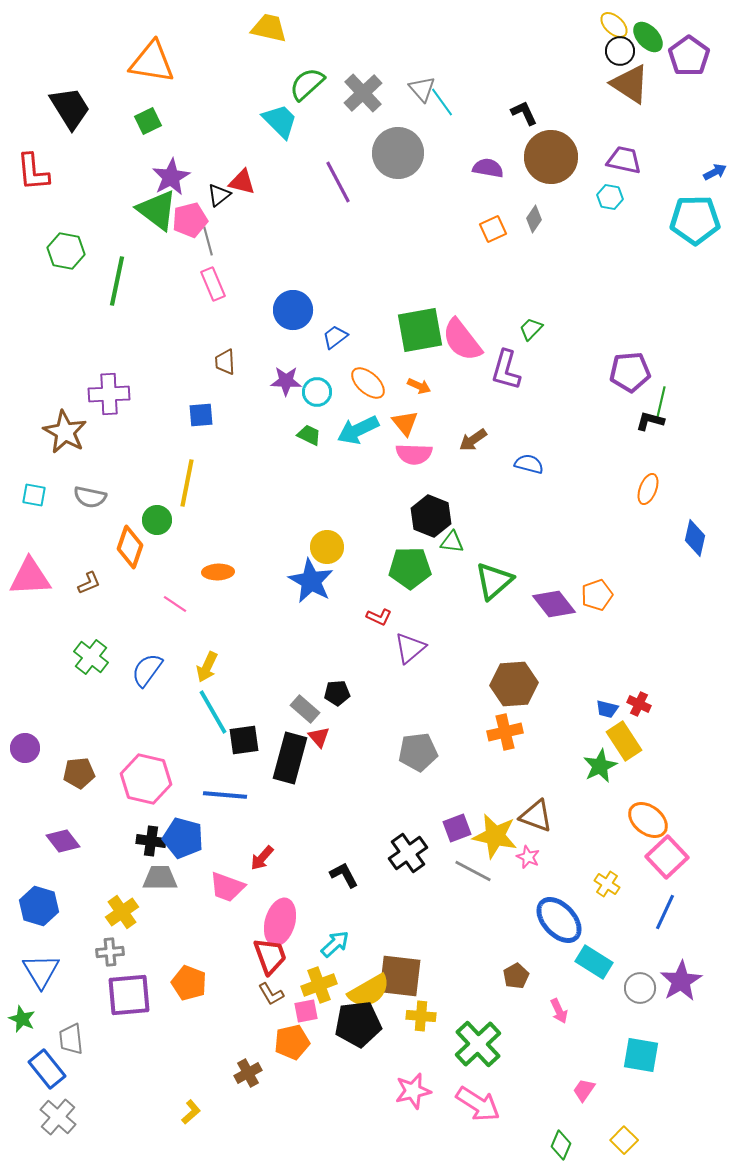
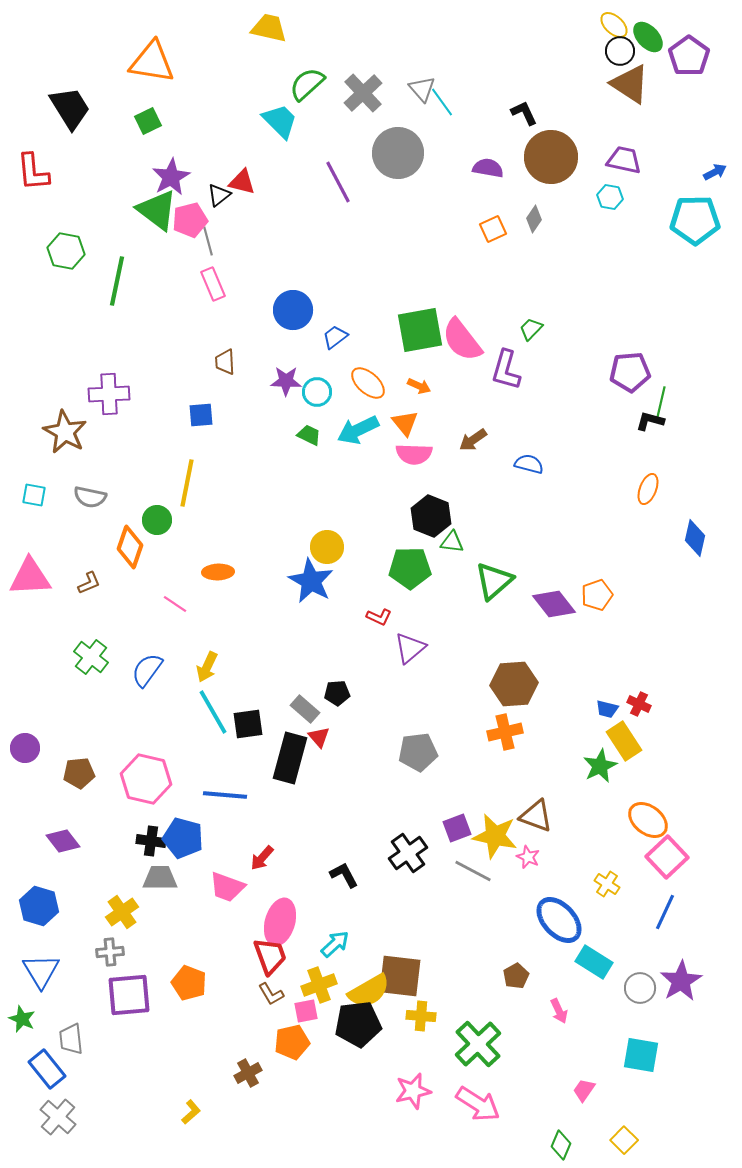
black square at (244, 740): moved 4 px right, 16 px up
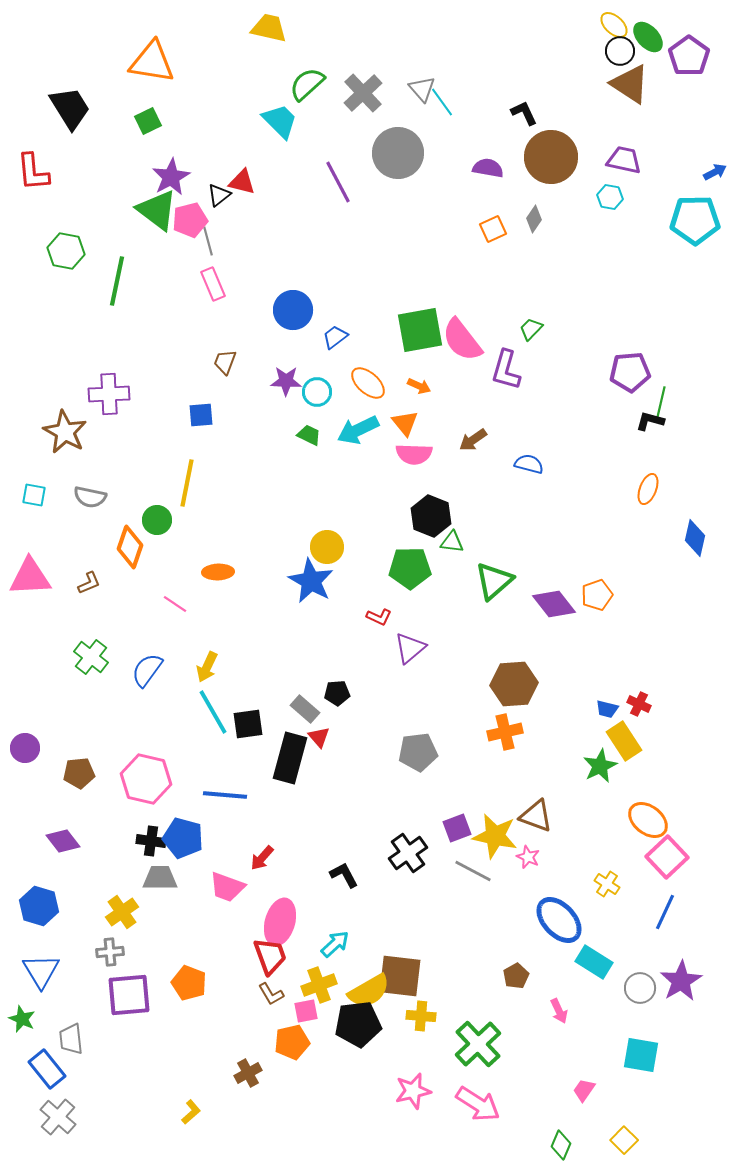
brown trapezoid at (225, 362): rotated 24 degrees clockwise
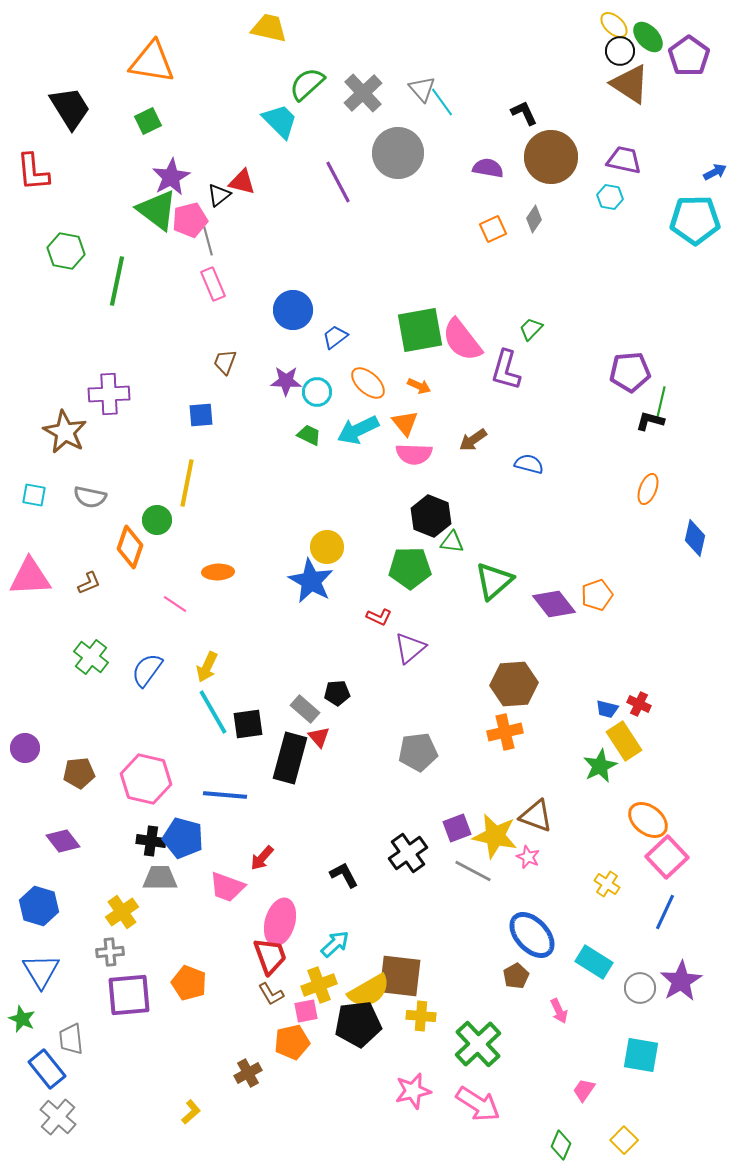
blue ellipse at (559, 920): moved 27 px left, 15 px down
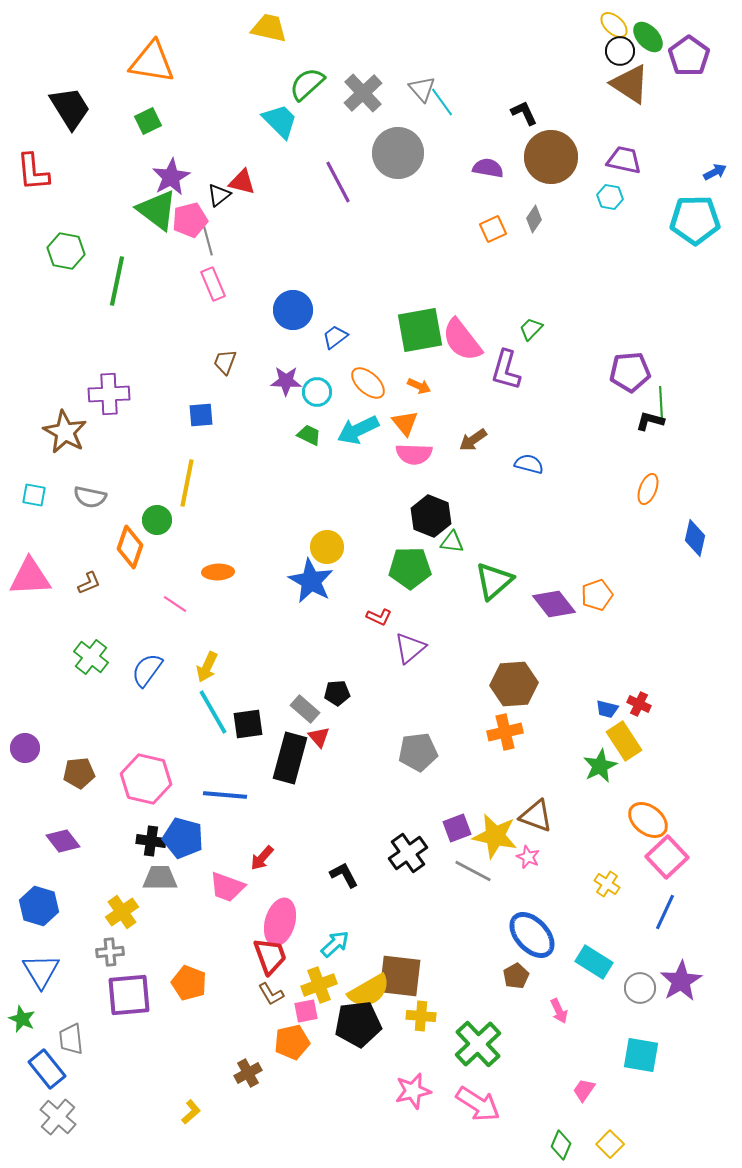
green line at (661, 402): rotated 16 degrees counterclockwise
yellow square at (624, 1140): moved 14 px left, 4 px down
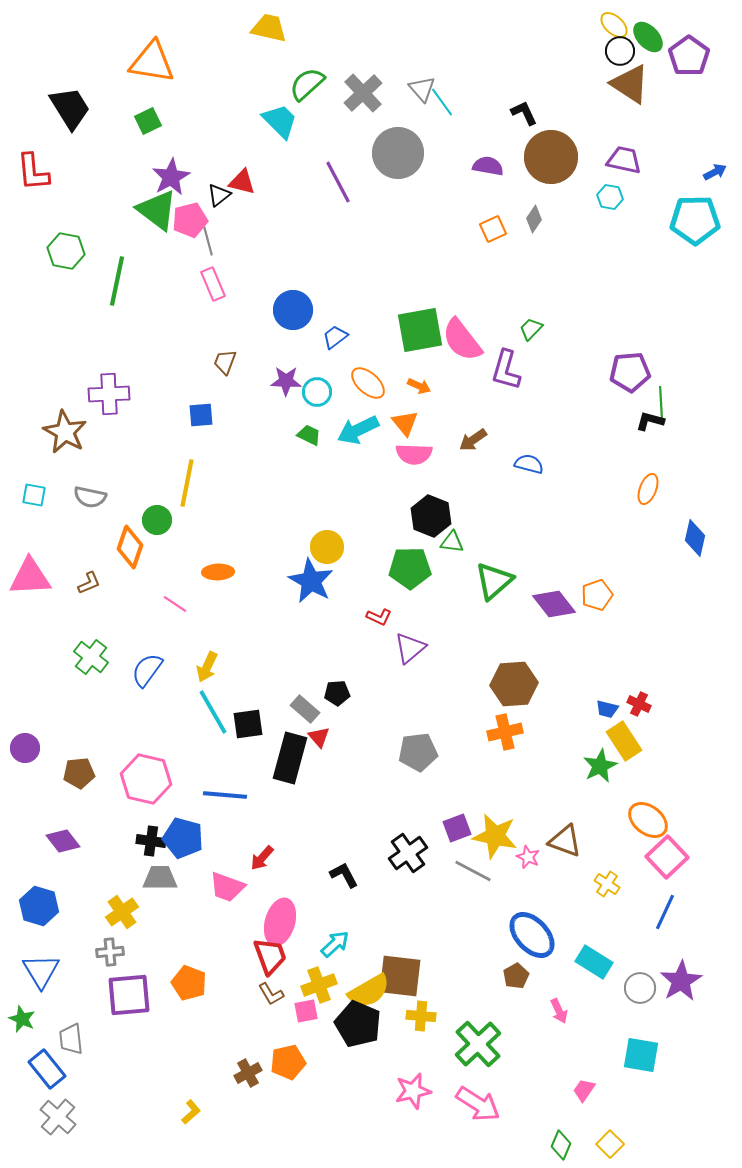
purple semicircle at (488, 168): moved 2 px up
brown triangle at (536, 816): moved 29 px right, 25 px down
black pentagon at (358, 1024): rotated 30 degrees clockwise
orange pentagon at (292, 1042): moved 4 px left, 20 px down
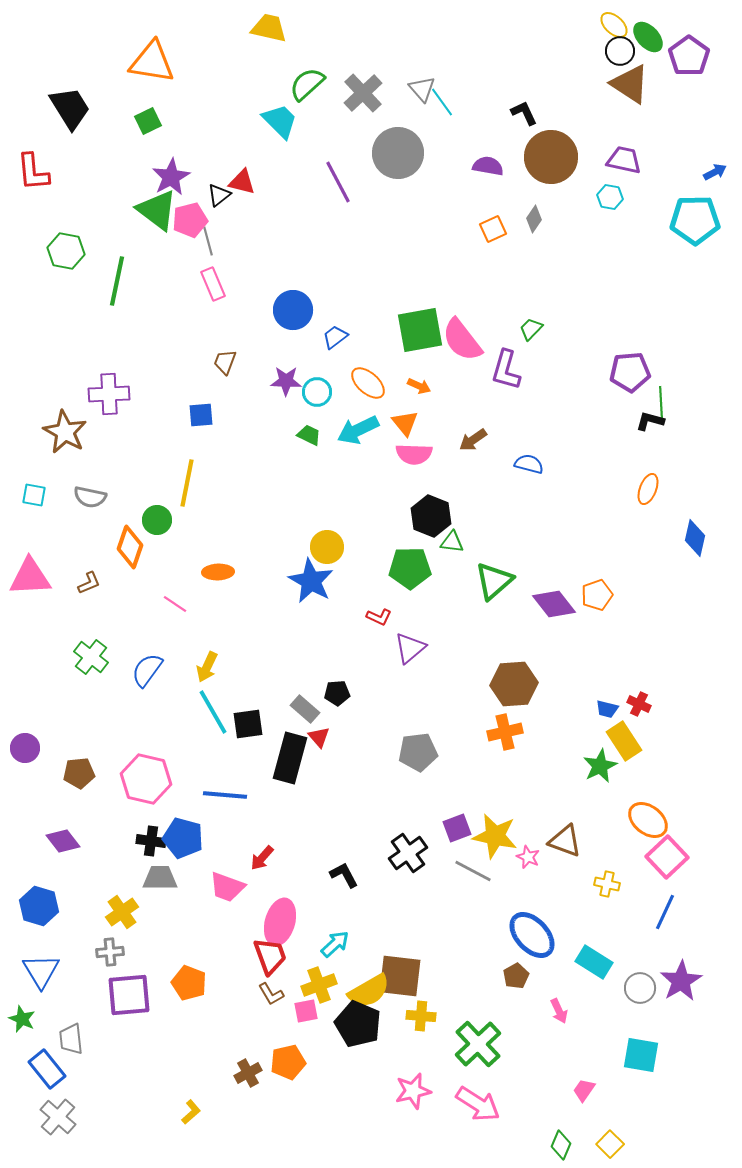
yellow cross at (607, 884): rotated 20 degrees counterclockwise
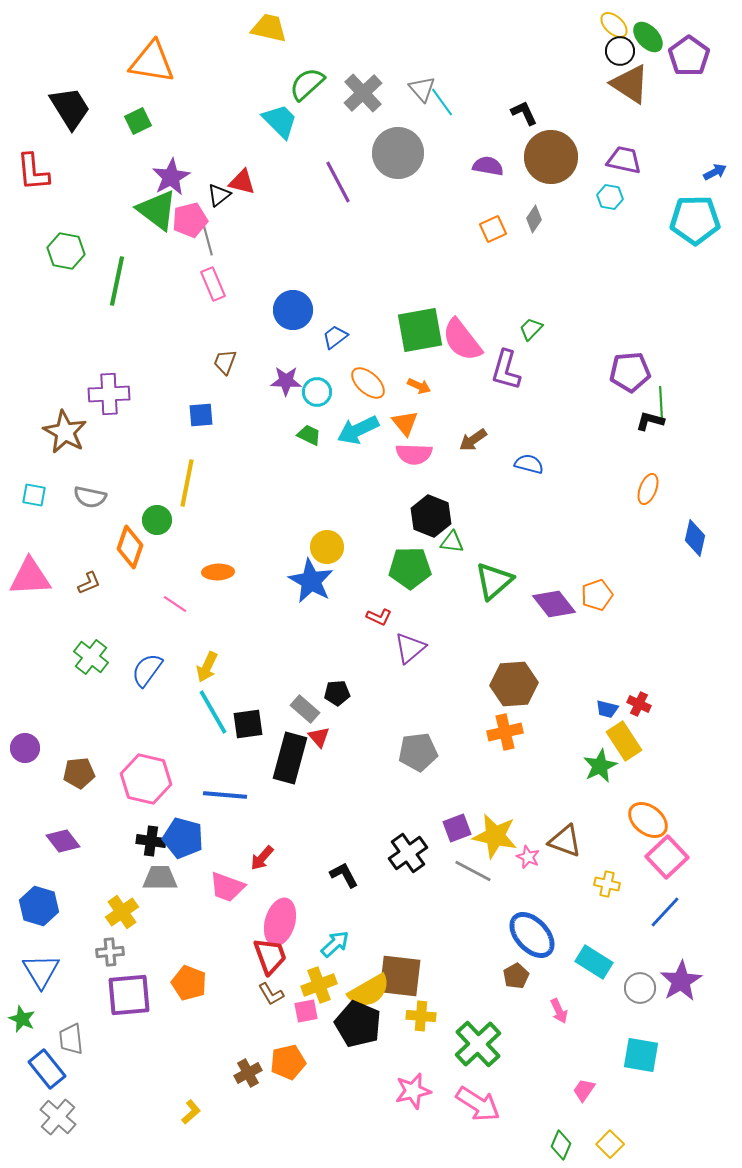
green square at (148, 121): moved 10 px left
blue line at (665, 912): rotated 18 degrees clockwise
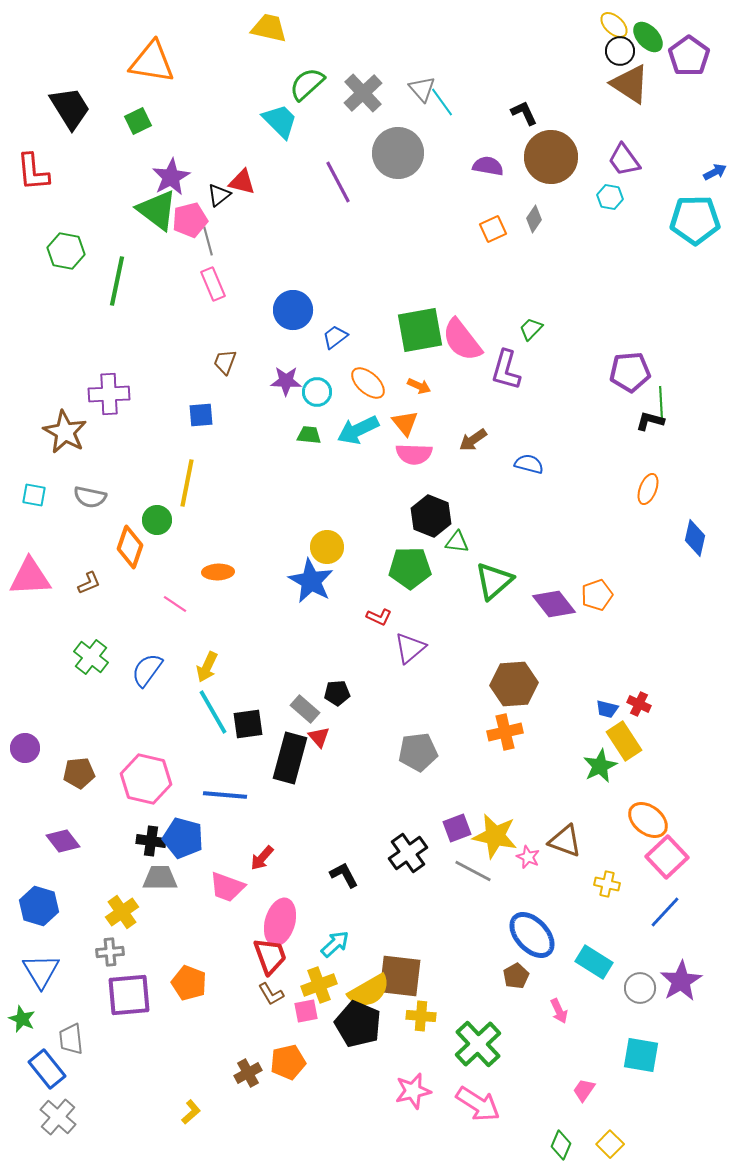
purple trapezoid at (624, 160): rotated 138 degrees counterclockwise
green trapezoid at (309, 435): rotated 20 degrees counterclockwise
green triangle at (452, 542): moved 5 px right
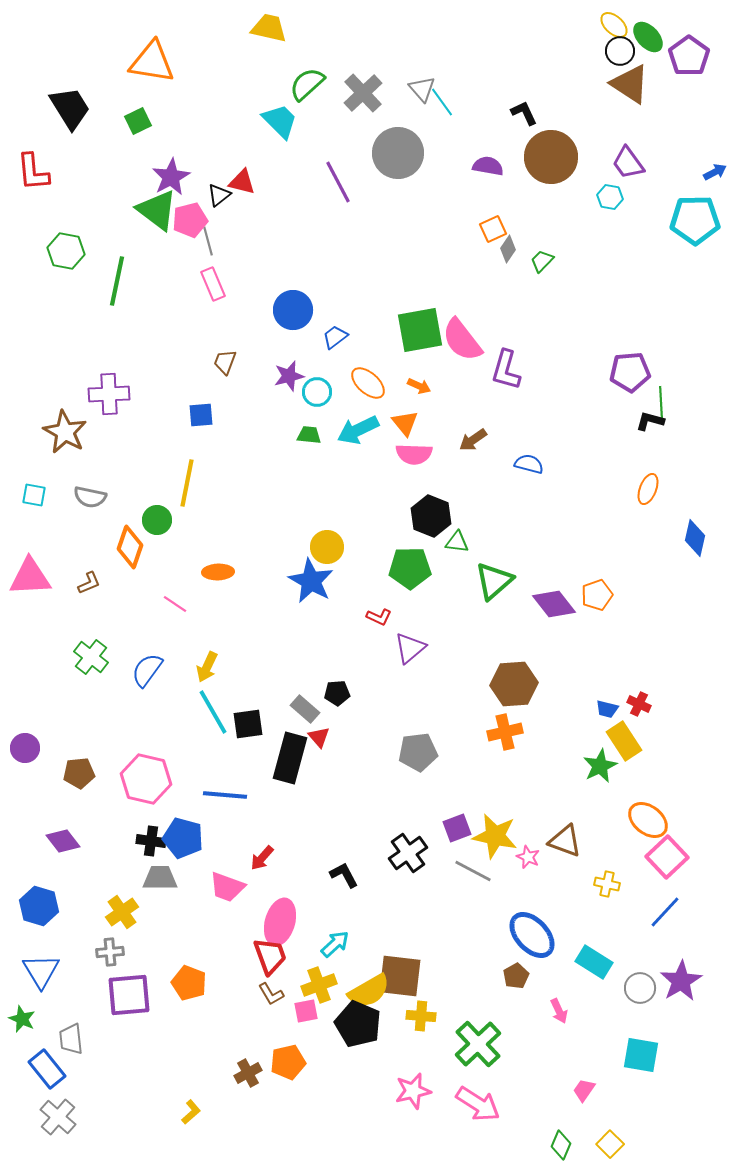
purple trapezoid at (624, 160): moved 4 px right, 3 px down
gray diamond at (534, 219): moved 26 px left, 30 px down
green trapezoid at (531, 329): moved 11 px right, 68 px up
purple star at (286, 381): moved 3 px right, 5 px up; rotated 16 degrees counterclockwise
